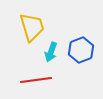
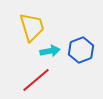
cyan arrow: moved 1 px left, 1 px up; rotated 120 degrees counterclockwise
red line: rotated 32 degrees counterclockwise
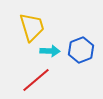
cyan arrow: rotated 12 degrees clockwise
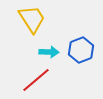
yellow trapezoid: moved 8 px up; rotated 16 degrees counterclockwise
cyan arrow: moved 1 px left, 1 px down
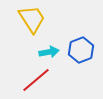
cyan arrow: rotated 12 degrees counterclockwise
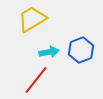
yellow trapezoid: rotated 88 degrees counterclockwise
red line: rotated 12 degrees counterclockwise
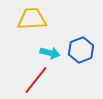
yellow trapezoid: rotated 28 degrees clockwise
cyan arrow: moved 1 px right, 1 px down; rotated 24 degrees clockwise
